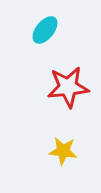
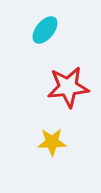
yellow star: moved 11 px left, 9 px up; rotated 8 degrees counterclockwise
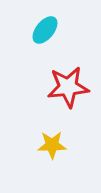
yellow star: moved 3 px down
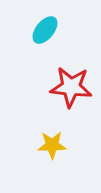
red star: moved 3 px right; rotated 12 degrees clockwise
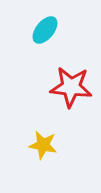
yellow star: moved 9 px left; rotated 12 degrees clockwise
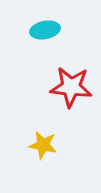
cyan ellipse: rotated 40 degrees clockwise
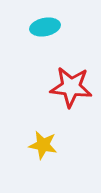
cyan ellipse: moved 3 px up
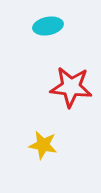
cyan ellipse: moved 3 px right, 1 px up
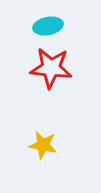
red star: moved 20 px left, 19 px up
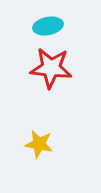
yellow star: moved 4 px left, 1 px up
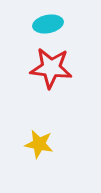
cyan ellipse: moved 2 px up
